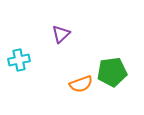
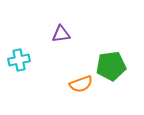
purple triangle: rotated 36 degrees clockwise
green pentagon: moved 1 px left, 6 px up
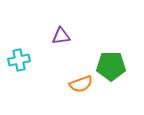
purple triangle: moved 2 px down
green pentagon: rotated 8 degrees clockwise
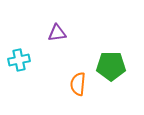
purple triangle: moved 4 px left, 3 px up
orange semicircle: moved 3 px left; rotated 115 degrees clockwise
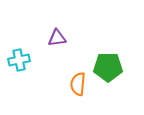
purple triangle: moved 5 px down
green pentagon: moved 3 px left, 1 px down
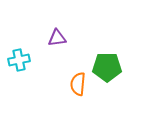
green pentagon: moved 1 px left
